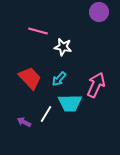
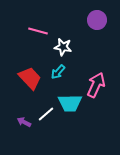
purple circle: moved 2 px left, 8 px down
cyan arrow: moved 1 px left, 7 px up
white line: rotated 18 degrees clockwise
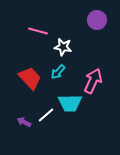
pink arrow: moved 3 px left, 4 px up
white line: moved 1 px down
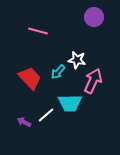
purple circle: moved 3 px left, 3 px up
white star: moved 14 px right, 13 px down
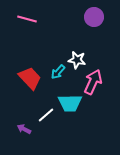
pink line: moved 11 px left, 12 px up
pink arrow: moved 1 px down
purple arrow: moved 7 px down
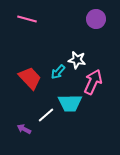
purple circle: moved 2 px right, 2 px down
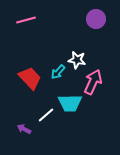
pink line: moved 1 px left, 1 px down; rotated 30 degrees counterclockwise
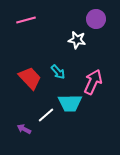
white star: moved 20 px up
cyan arrow: rotated 84 degrees counterclockwise
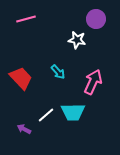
pink line: moved 1 px up
red trapezoid: moved 9 px left
cyan trapezoid: moved 3 px right, 9 px down
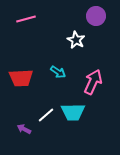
purple circle: moved 3 px up
white star: moved 1 px left; rotated 18 degrees clockwise
cyan arrow: rotated 14 degrees counterclockwise
red trapezoid: rotated 130 degrees clockwise
